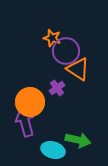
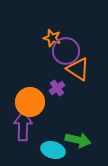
purple arrow: moved 2 px left, 4 px down; rotated 16 degrees clockwise
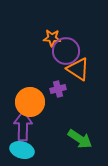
orange star: rotated 12 degrees counterclockwise
purple cross: moved 1 px right, 1 px down; rotated 21 degrees clockwise
green arrow: moved 2 px right, 1 px up; rotated 20 degrees clockwise
cyan ellipse: moved 31 px left
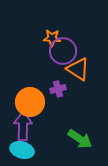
purple circle: moved 3 px left
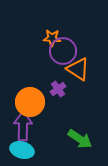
purple cross: rotated 21 degrees counterclockwise
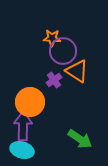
orange triangle: moved 1 px left, 2 px down
purple cross: moved 4 px left, 9 px up
